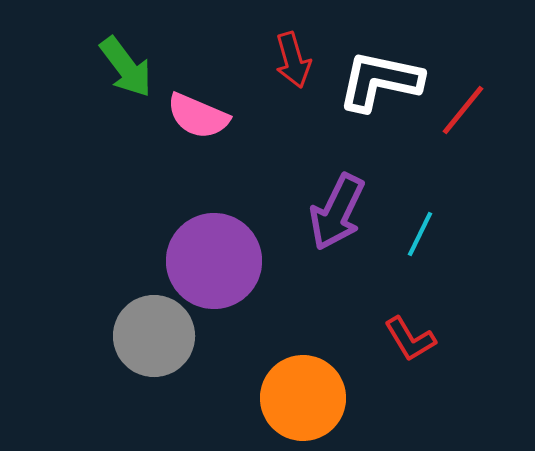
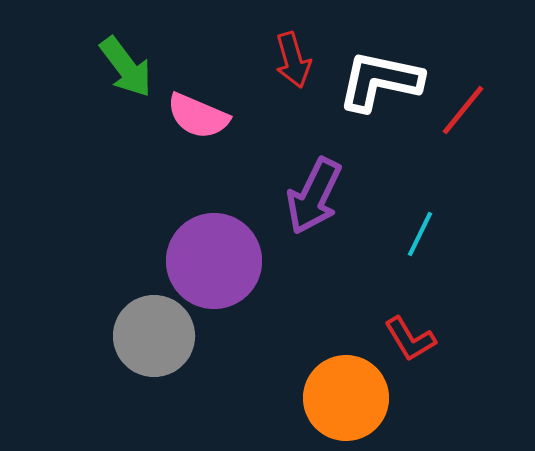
purple arrow: moved 23 px left, 16 px up
orange circle: moved 43 px right
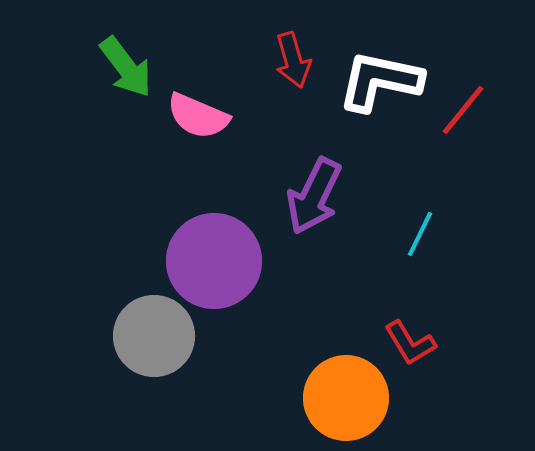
red L-shape: moved 4 px down
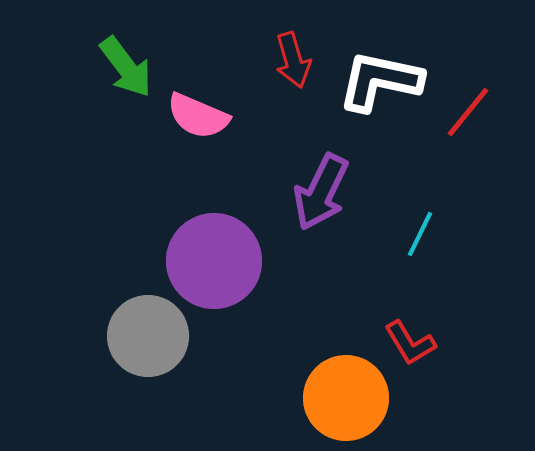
red line: moved 5 px right, 2 px down
purple arrow: moved 7 px right, 4 px up
gray circle: moved 6 px left
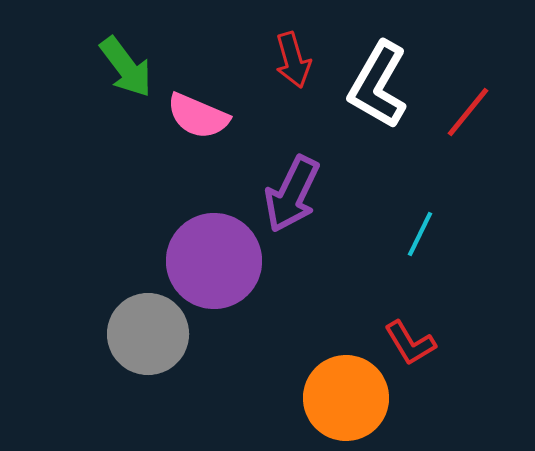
white L-shape: moved 2 px left, 4 px down; rotated 72 degrees counterclockwise
purple arrow: moved 29 px left, 2 px down
gray circle: moved 2 px up
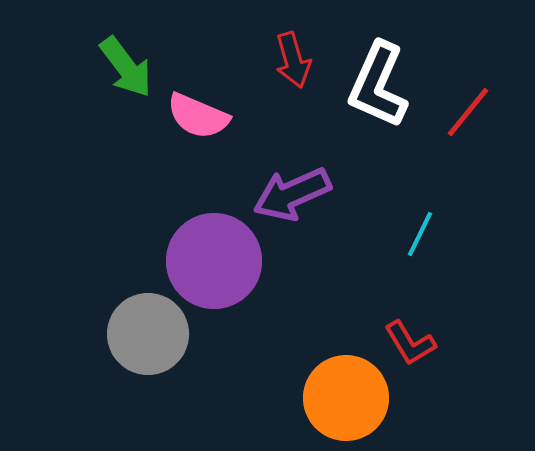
white L-shape: rotated 6 degrees counterclockwise
purple arrow: rotated 40 degrees clockwise
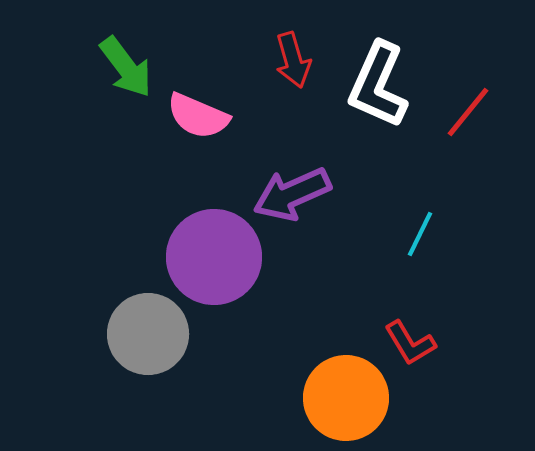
purple circle: moved 4 px up
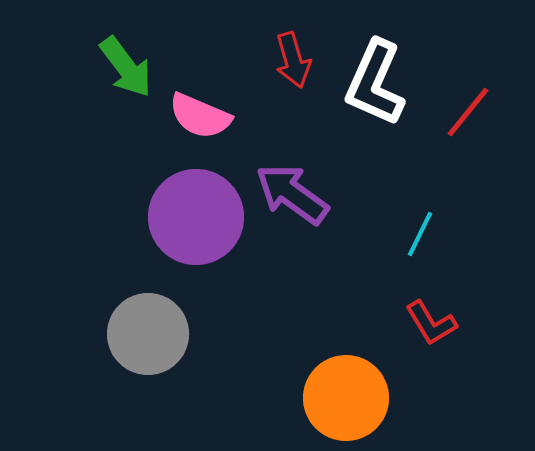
white L-shape: moved 3 px left, 2 px up
pink semicircle: moved 2 px right
purple arrow: rotated 60 degrees clockwise
purple circle: moved 18 px left, 40 px up
red L-shape: moved 21 px right, 20 px up
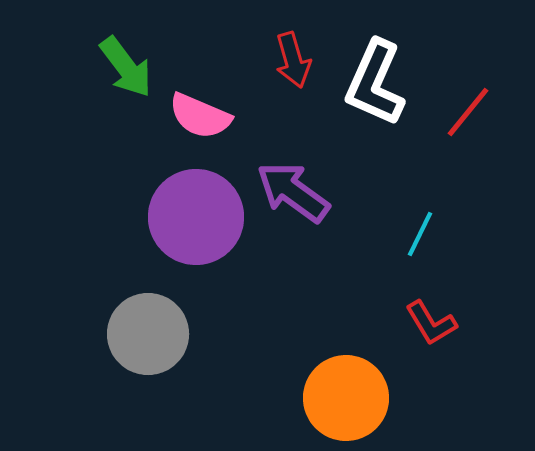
purple arrow: moved 1 px right, 2 px up
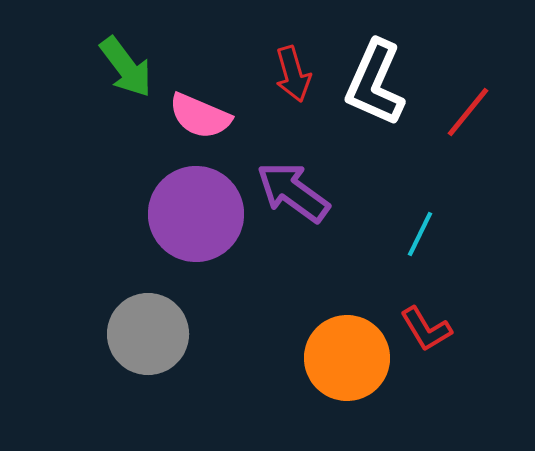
red arrow: moved 14 px down
purple circle: moved 3 px up
red L-shape: moved 5 px left, 6 px down
orange circle: moved 1 px right, 40 px up
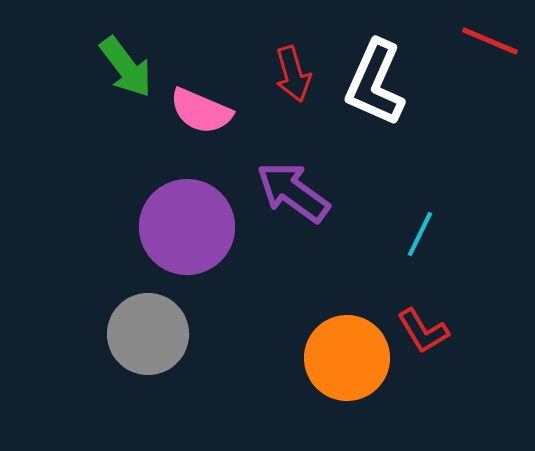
red line: moved 22 px right, 71 px up; rotated 74 degrees clockwise
pink semicircle: moved 1 px right, 5 px up
purple circle: moved 9 px left, 13 px down
red L-shape: moved 3 px left, 2 px down
